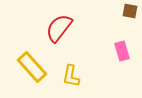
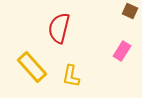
brown square: rotated 14 degrees clockwise
red semicircle: rotated 24 degrees counterclockwise
pink rectangle: rotated 48 degrees clockwise
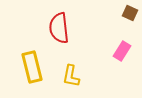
brown square: moved 2 px down
red semicircle: rotated 20 degrees counterclockwise
yellow rectangle: rotated 28 degrees clockwise
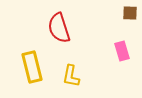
brown square: rotated 21 degrees counterclockwise
red semicircle: rotated 12 degrees counterclockwise
pink rectangle: rotated 48 degrees counterclockwise
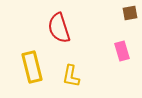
brown square: rotated 14 degrees counterclockwise
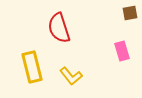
yellow L-shape: rotated 50 degrees counterclockwise
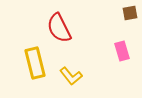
red semicircle: rotated 8 degrees counterclockwise
yellow rectangle: moved 3 px right, 4 px up
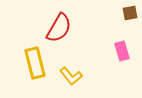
red semicircle: rotated 124 degrees counterclockwise
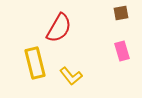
brown square: moved 9 px left
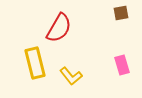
pink rectangle: moved 14 px down
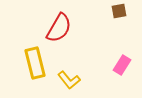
brown square: moved 2 px left, 2 px up
pink rectangle: rotated 48 degrees clockwise
yellow L-shape: moved 2 px left, 4 px down
